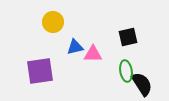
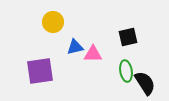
black semicircle: moved 3 px right, 1 px up
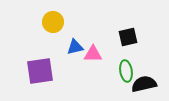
black semicircle: moved 1 px left, 1 px down; rotated 70 degrees counterclockwise
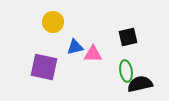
purple square: moved 4 px right, 4 px up; rotated 20 degrees clockwise
black semicircle: moved 4 px left
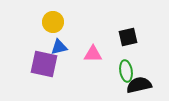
blue triangle: moved 16 px left
purple square: moved 3 px up
black semicircle: moved 1 px left, 1 px down
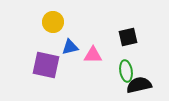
blue triangle: moved 11 px right
pink triangle: moved 1 px down
purple square: moved 2 px right, 1 px down
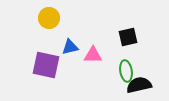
yellow circle: moved 4 px left, 4 px up
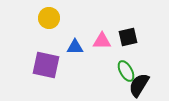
blue triangle: moved 5 px right; rotated 12 degrees clockwise
pink triangle: moved 9 px right, 14 px up
green ellipse: rotated 20 degrees counterclockwise
black semicircle: rotated 45 degrees counterclockwise
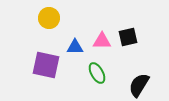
green ellipse: moved 29 px left, 2 px down
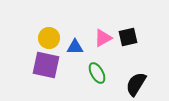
yellow circle: moved 20 px down
pink triangle: moved 1 px right, 3 px up; rotated 30 degrees counterclockwise
black semicircle: moved 3 px left, 1 px up
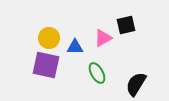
black square: moved 2 px left, 12 px up
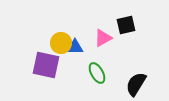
yellow circle: moved 12 px right, 5 px down
